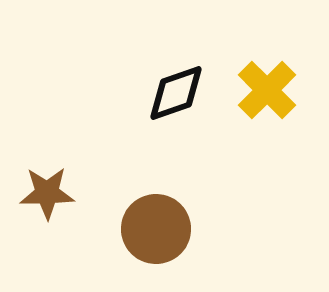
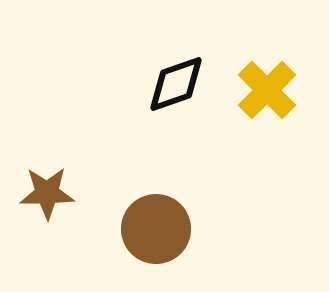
black diamond: moved 9 px up
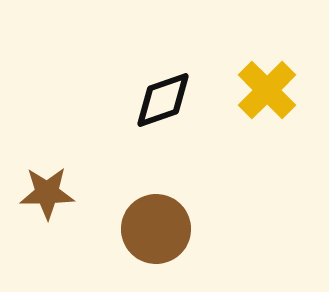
black diamond: moved 13 px left, 16 px down
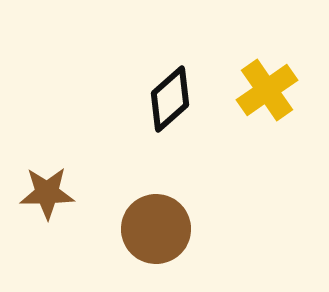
yellow cross: rotated 10 degrees clockwise
black diamond: moved 7 px right, 1 px up; rotated 22 degrees counterclockwise
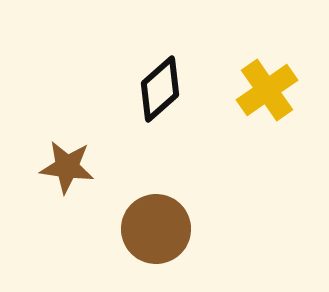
black diamond: moved 10 px left, 10 px up
brown star: moved 20 px right, 26 px up; rotated 8 degrees clockwise
